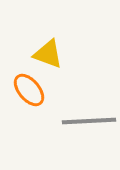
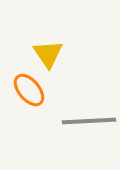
yellow triangle: rotated 36 degrees clockwise
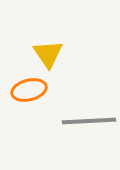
orange ellipse: rotated 64 degrees counterclockwise
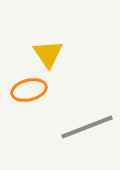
gray line: moved 2 px left, 6 px down; rotated 18 degrees counterclockwise
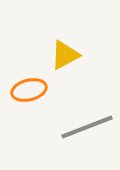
yellow triangle: moved 17 px right, 1 px down; rotated 36 degrees clockwise
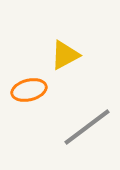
gray line: rotated 16 degrees counterclockwise
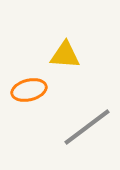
yellow triangle: rotated 32 degrees clockwise
